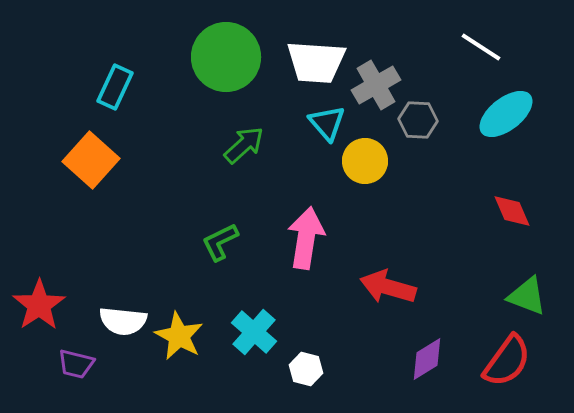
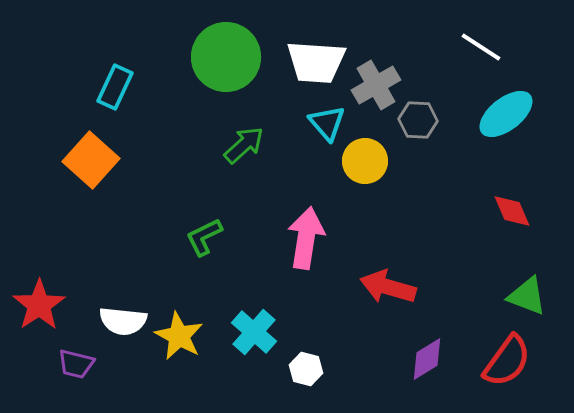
green L-shape: moved 16 px left, 5 px up
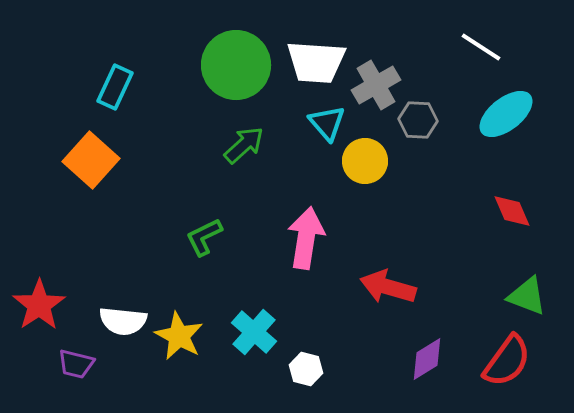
green circle: moved 10 px right, 8 px down
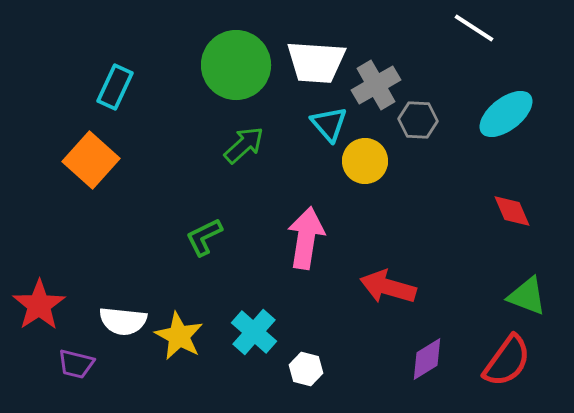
white line: moved 7 px left, 19 px up
cyan triangle: moved 2 px right, 1 px down
